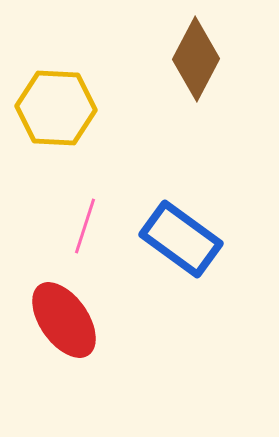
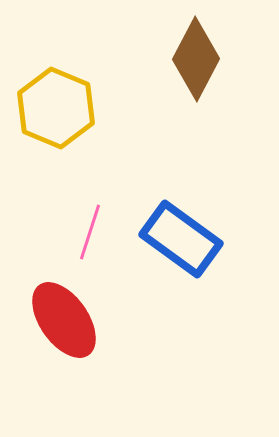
yellow hexagon: rotated 20 degrees clockwise
pink line: moved 5 px right, 6 px down
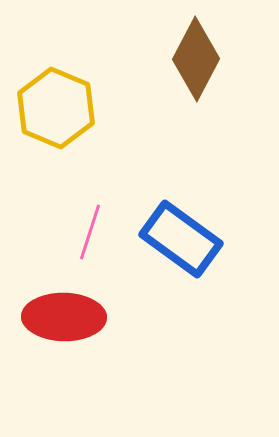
red ellipse: moved 3 px up; rotated 54 degrees counterclockwise
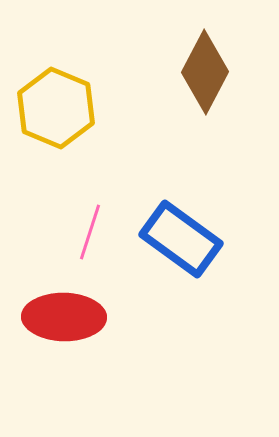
brown diamond: moved 9 px right, 13 px down
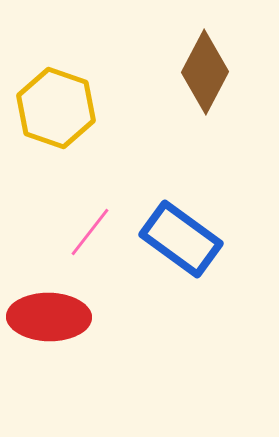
yellow hexagon: rotated 4 degrees counterclockwise
pink line: rotated 20 degrees clockwise
red ellipse: moved 15 px left
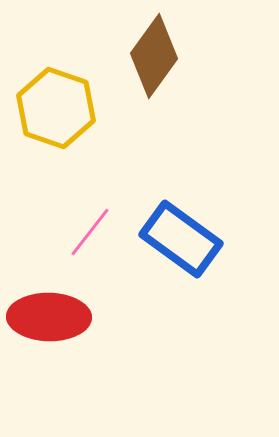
brown diamond: moved 51 px left, 16 px up; rotated 8 degrees clockwise
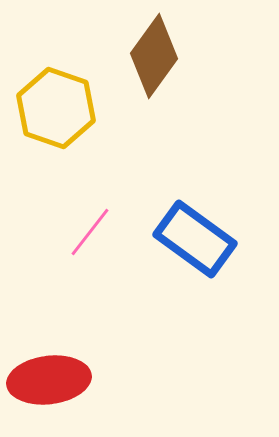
blue rectangle: moved 14 px right
red ellipse: moved 63 px down; rotated 8 degrees counterclockwise
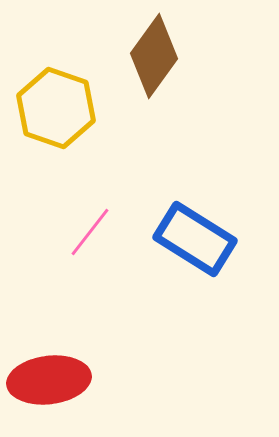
blue rectangle: rotated 4 degrees counterclockwise
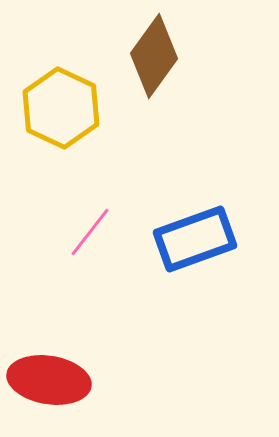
yellow hexagon: moved 5 px right; rotated 6 degrees clockwise
blue rectangle: rotated 52 degrees counterclockwise
red ellipse: rotated 16 degrees clockwise
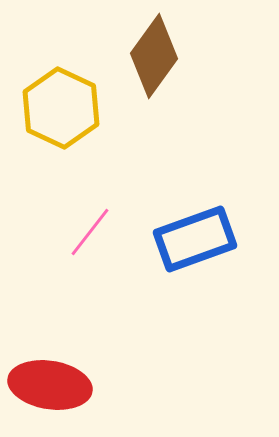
red ellipse: moved 1 px right, 5 px down
